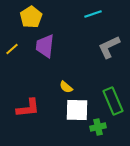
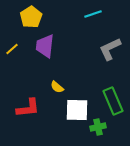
gray L-shape: moved 1 px right, 2 px down
yellow semicircle: moved 9 px left
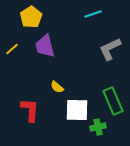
purple trapezoid: rotated 20 degrees counterclockwise
red L-shape: moved 2 px right, 2 px down; rotated 80 degrees counterclockwise
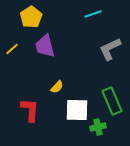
yellow semicircle: rotated 88 degrees counterclockwise
green rectangle: moved 1 px left
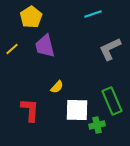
green cross: moved 1 px left, 2 px up
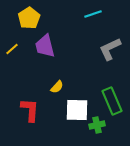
yellow pentagon: moved 2 px left, 1 px down
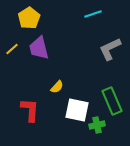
purple trapezoid: moved 6 px left, 2 px down
white square: rotated 10 degrees clockwise
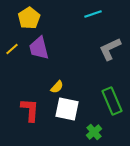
white square: moved 10 px left, 1 px up
green cross: moved 3 px left, 7 px down; rotated 28 degrees counterclockwise
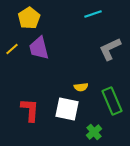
yellow semicircle: moved 24 px right; rotated 40 degrees clockwise
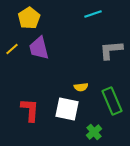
gray L-shape: moved 1 px right, 1 px down; rotated 20 degrees clockwise
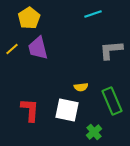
purple trapezoid: moved 1 px left
white square: moved 1 px down
